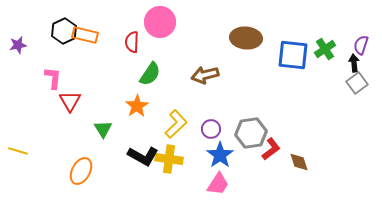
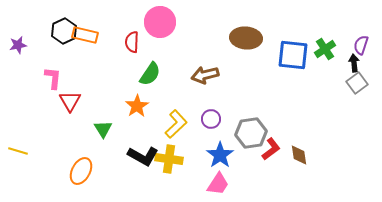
purple circle: moved 10 px up
brown diamond: moved 7 px up; rotated 10 degrees clockwise
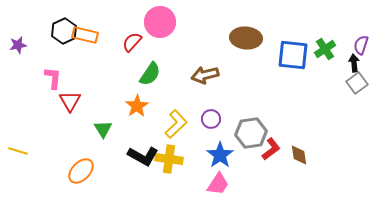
red semicircle: rotated 40 degrees clockwise
orange ellipse: rotated 16 degrees clockwise
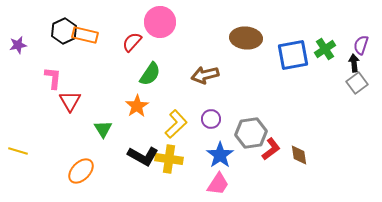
blue square: rotated 16 degrees counterclockwise
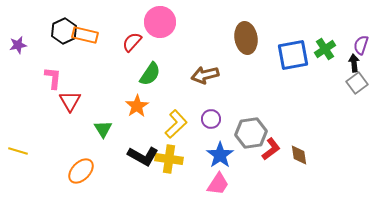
brown ellipse: rotated 76 degrees clockwise
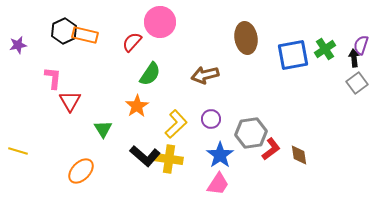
black arrow: moved 5 px up
black L-shape: moved 2 px right; rotated 12 degrees clockwise
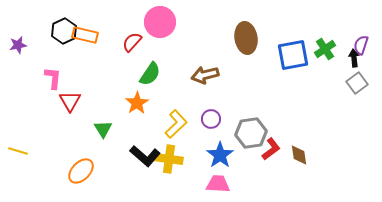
orange star: moved 3 px up
pink trapezoid: rotated 120 degrees counterclockwise
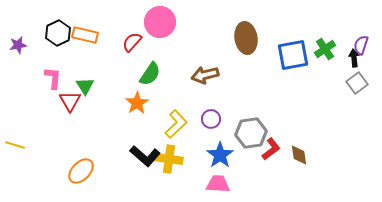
black hexagon: moved 6 px left, 2 px down
green triangle: moved 18 px left, 43 px up
yellow line: moved 3 px left, 6 px up
